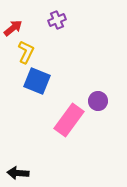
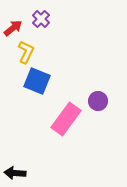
purple cross: moved 16 px left, 1 px up; rotated 24 degrees counterclockwise
pink rectangle: moved 3 px left, 1 px up
black arrow: moved 3 px left
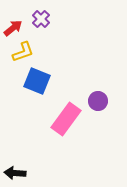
yellow L-shape: moved 3 px left; rotated 45 degrees clockwise
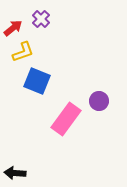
purple circle: moved 1 px right
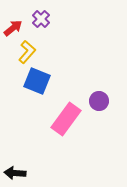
yellow L-shape: moved 4 px right; rotated 30 degrees counterclockwise
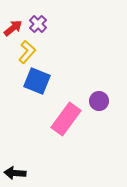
purple cross: moved 3 px left, 5 px down
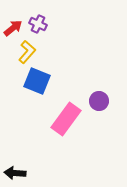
purple cross: rotated 18 degrees counterclockwise
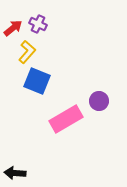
pink rectangle: rotated 24 degrees clockwise
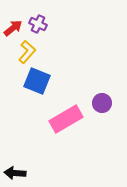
purple circle: moved 3 px right, 2 px down
